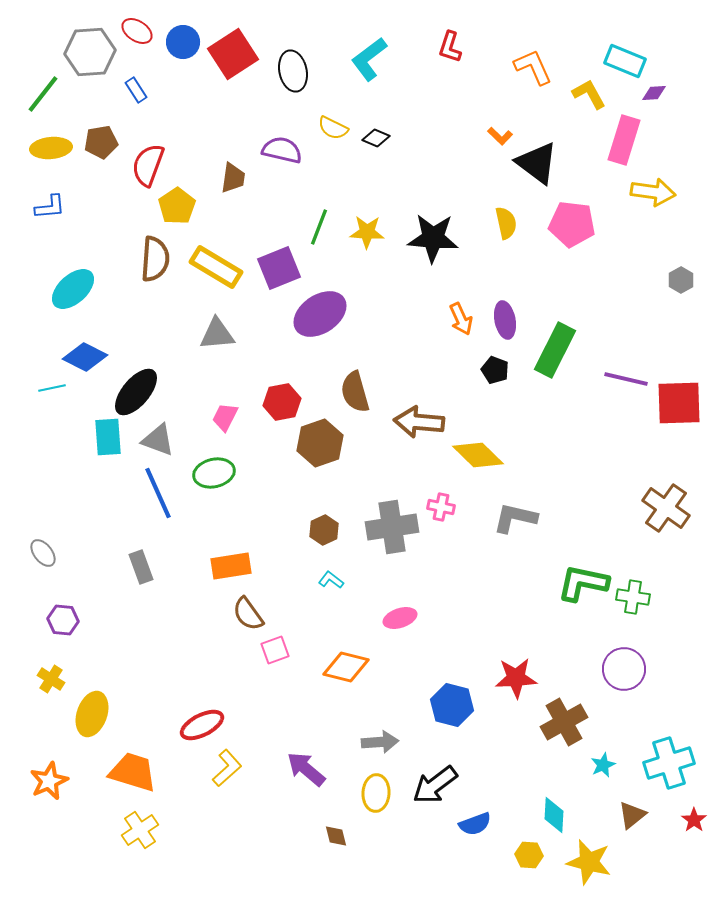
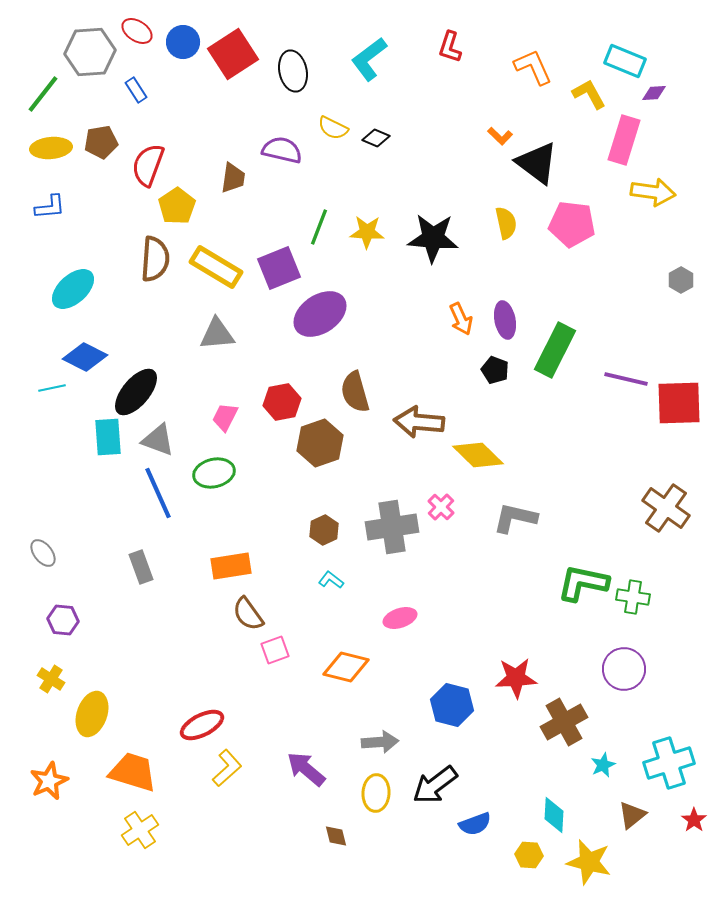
pink cross at (441, 507): rotated 32 degrees clockwise
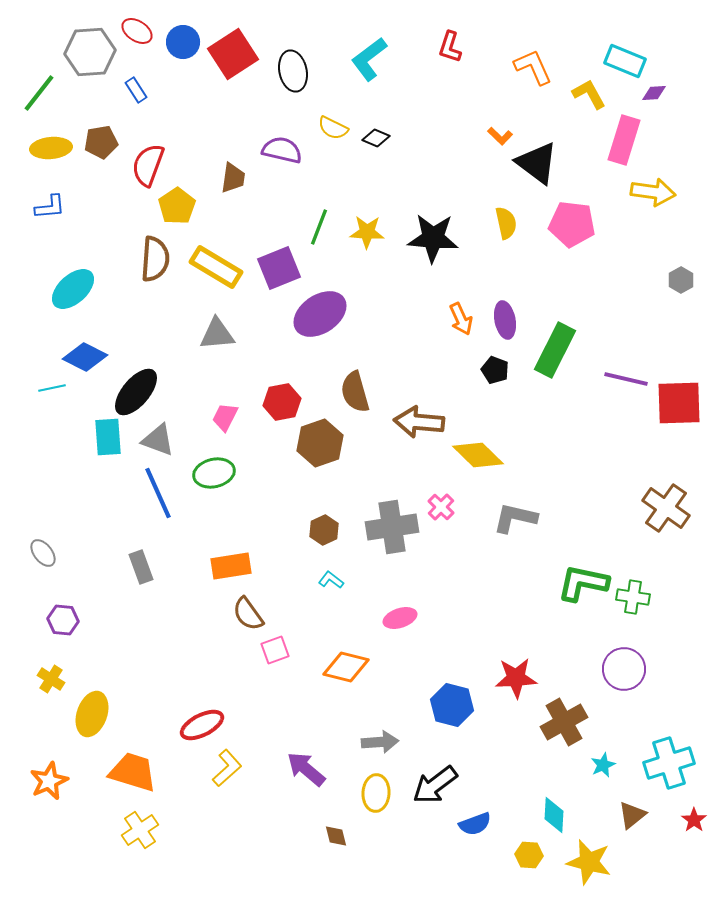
green line at (43, 94): moved 4 px left, 1 px up
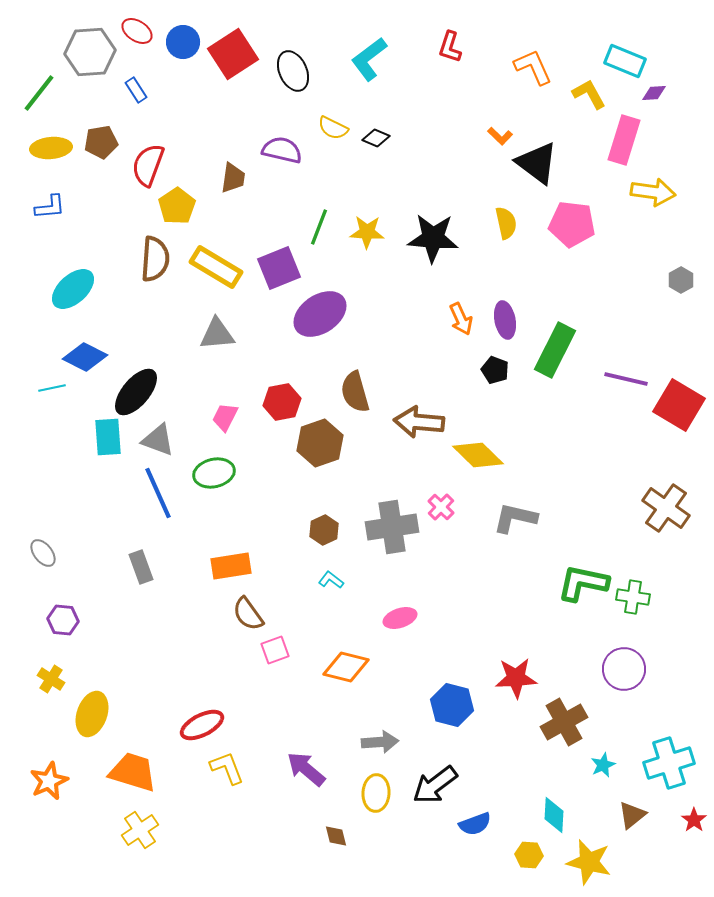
black ellipse at (293, 71): rotated 12 degrees counterclockwise
red square at (679, 403): moved 2 px down; rotated 33 degrees clockwise
yellow L-shape at (227, 768): rotated 69 degrees counterclockwise
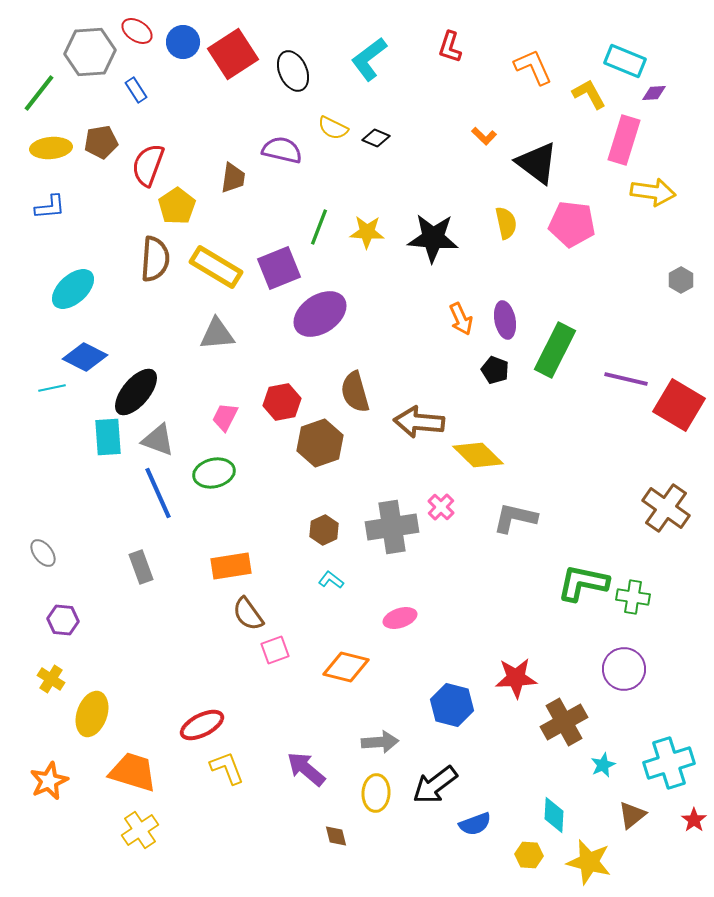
orange L-shape at (500, 136): moved 16 px left
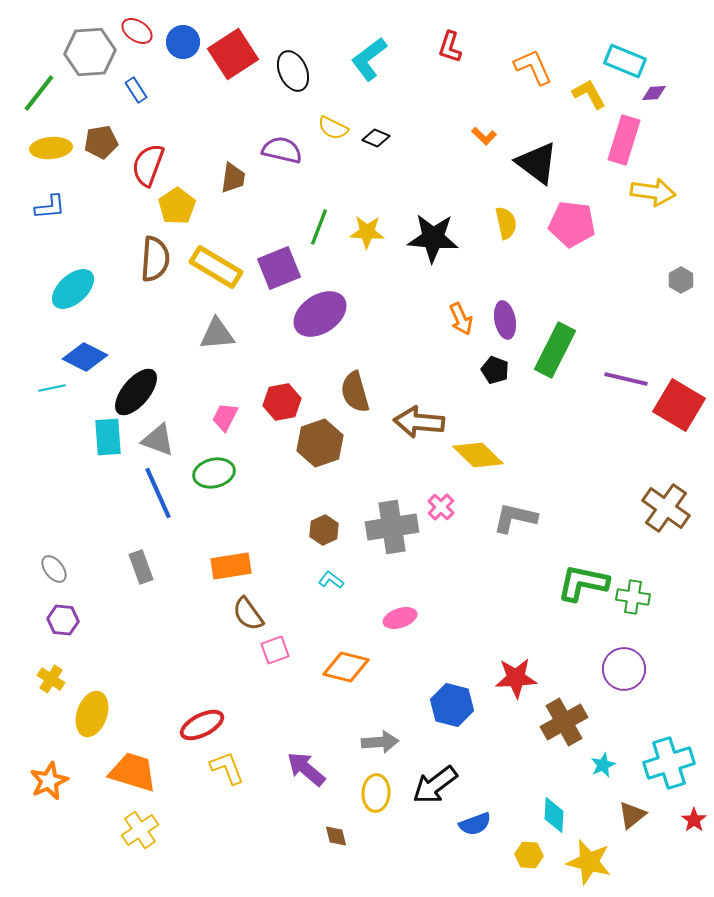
gray ellipse at (43, 553): moved 11 px right, 16 px down
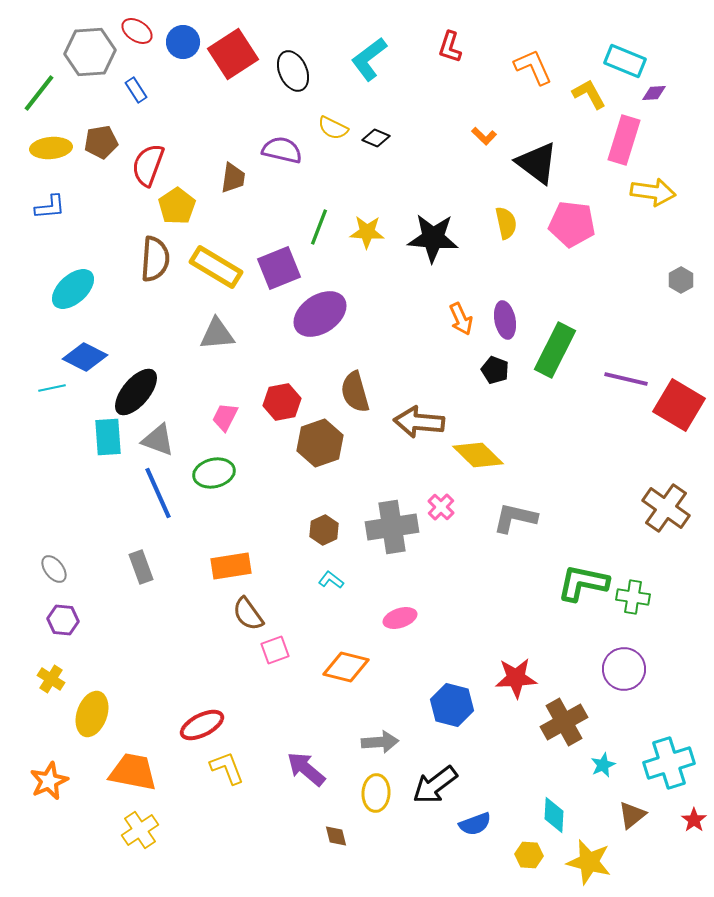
orange trapezoid at (133, 772): rotated 6 degrees counterclockwise
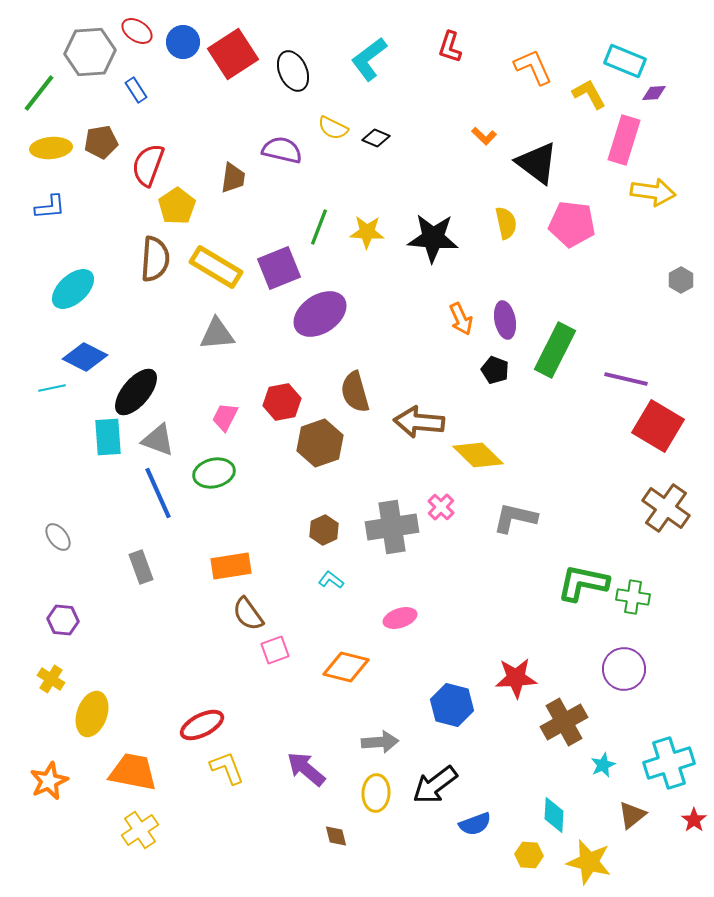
red square at (679, 405): moved 21 px left, 21 px down
gray ellipse at (54, 569): moved 4 px right, 32 px up
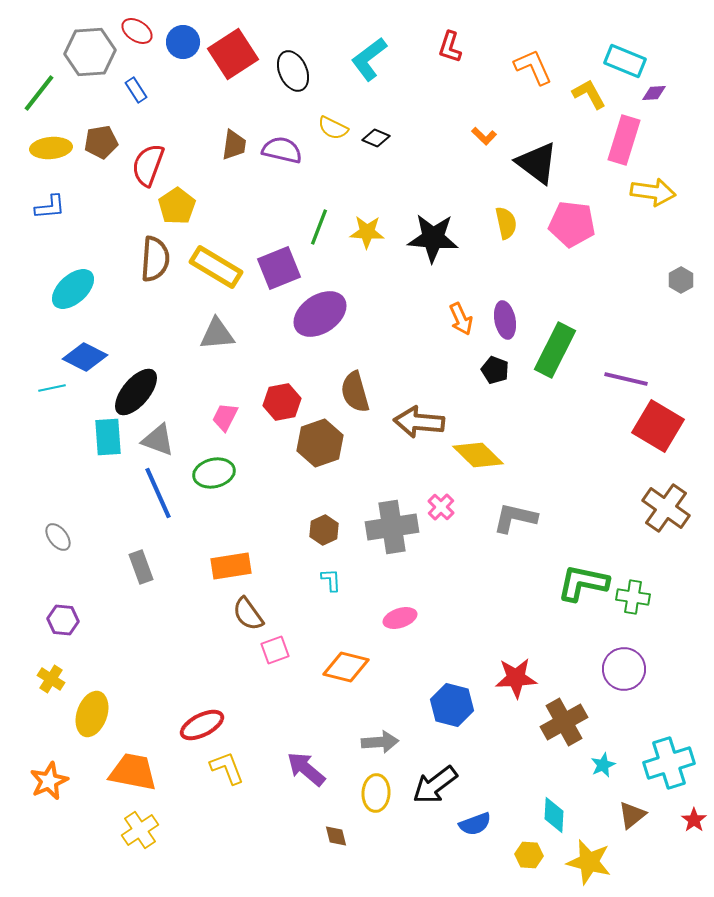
brown trapezoid at (233, 178): moved 1 px right, 33 px up
cyan L-shape at (331, 580): rotated 50 degrees clockwise
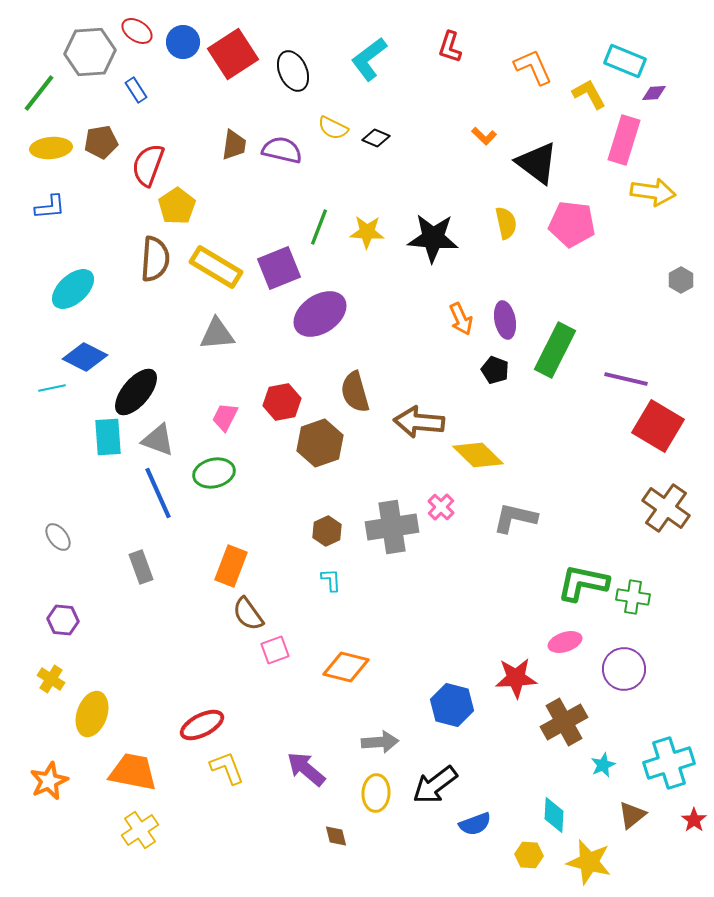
brown hexagon at (324, 530): moved 3 px right, 1 px down
orange rectangle at (231, 566): rotated 60 degrees counterclockwise
pink ellipse at (400, 618): moved 165 px right, 24 px down
